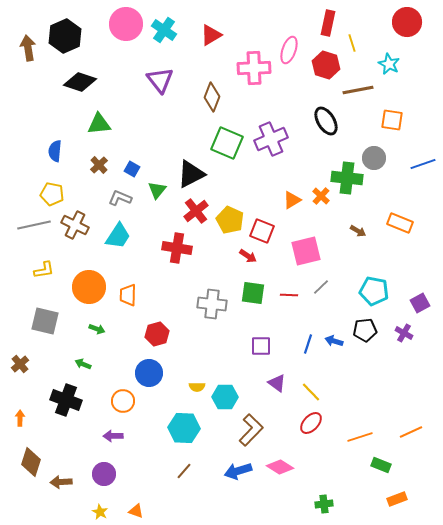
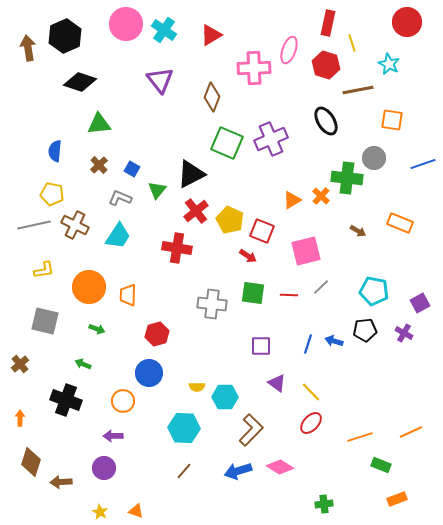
purple circle at (104, 474): moved 6 px up
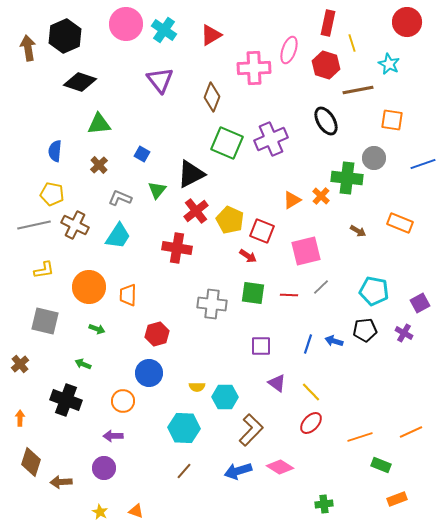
blue square at (132, 169): moved 10 px right, 15 px up
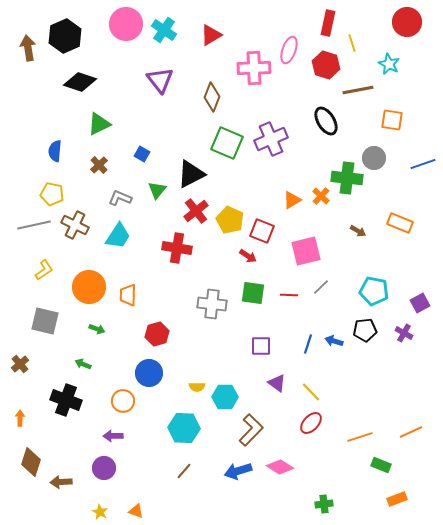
green triangle at (99, 124): rotated 20 degrees counterclockwise
yellow L-shape at (44, 270): rotated 25 degrees counterclockwise
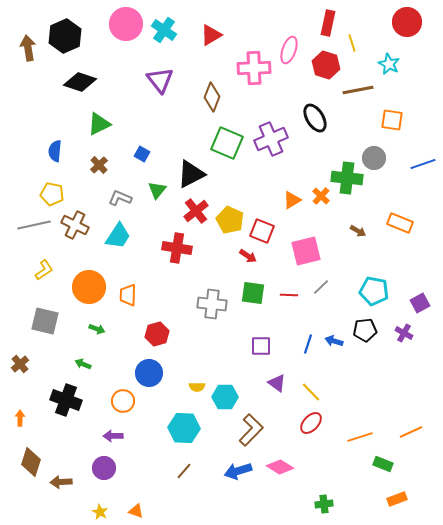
black ellipse at (326, 121): moved 11 px left, 3 px up
green rectangle at (381, 465): moved 2 px right, 1 px up
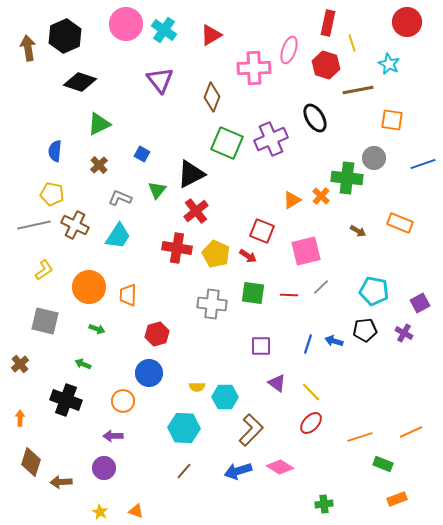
yellow pentagon at (230, 220): moved 14 px left, 34 px down
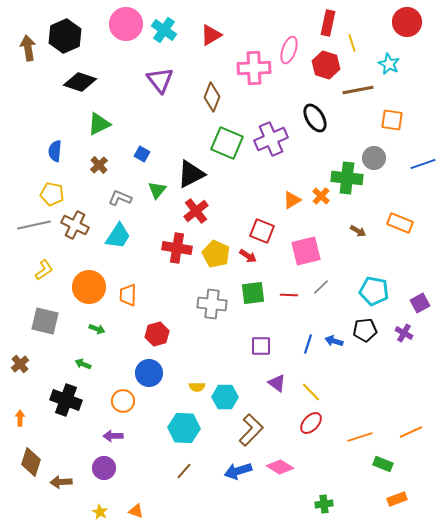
green square at (253, 293): rotated 15 degrees counterclockwise
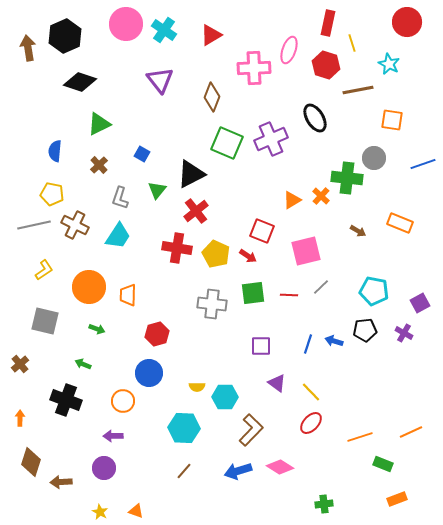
gray L-shape at (120, 198): rotated 95 degrees counterclockwise
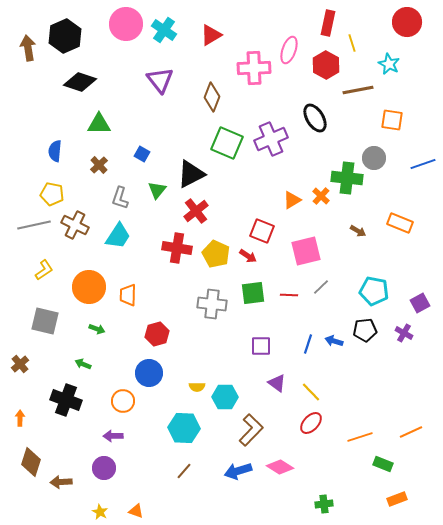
red hexagon at (326, 65): rotated 12 degrees clockwise
green triangle at (99, 124): rotated 25 degrees clockwise
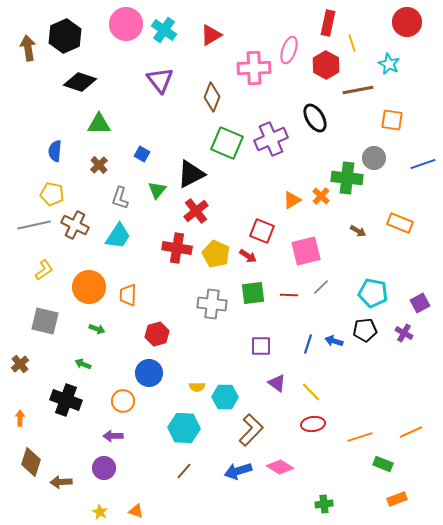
cyan pentagon at (374, 291): moved 1 px left, 2 px down
red ellipse at (311, 423): moved 2 px right, 1 px down; rotated 40 degrees clockwise
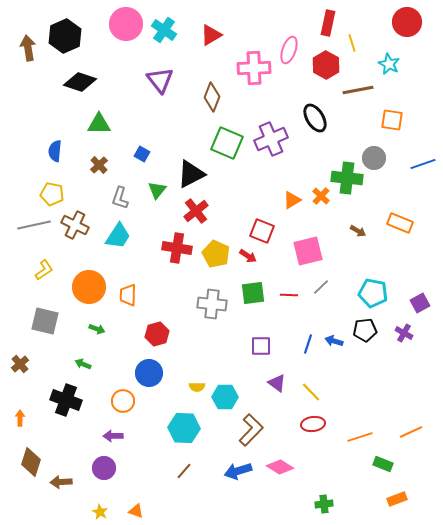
pink square at (306, 251): moved 2 px right
